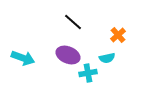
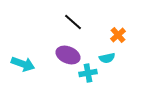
cyan arrow: moved 6 px down
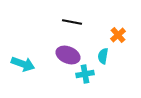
black line: moved 1 px left; rotated 30 degrees counterclockwise
cyan semicircle: moved 4 px left, 2 px up; rotated 112 degrees clockwise
cyan cross: moved 3 px left, 1 px down
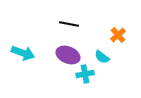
black line: moved 3 px left, 2 px down
cyan semicircle: moved 1 px left, 1 px down; rotated 63 degrees counterclockwise
cyan arrow: moved 11 px up
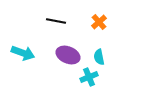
black line: moved 13 px left, 3 px up
orange cross: moved 19 px left, 13 px up
cyan semicircle: moved 3 px left; rotated 42 degrees clockwise
cyan cross: moved 4 px right, 3 px down; rotated 12 degrees counterclockwise
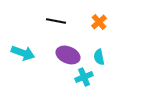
cyan cross: moved 5 px left
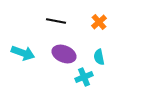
purple ellipse: moved 4 px left, 1 px up
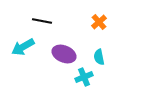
black line: moved 14 px left
cyan arrow: moved 6 px up; rotated 130 degrees clockwise
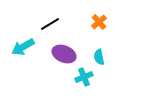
black line: moved 8 px right, 3 px down; rotated 42 degrees counterclockwise
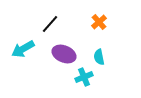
black line: rotated 18 degrees counterclockwise
cyan arrow: moved 2 px down
